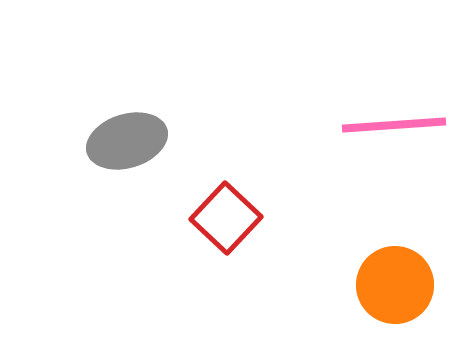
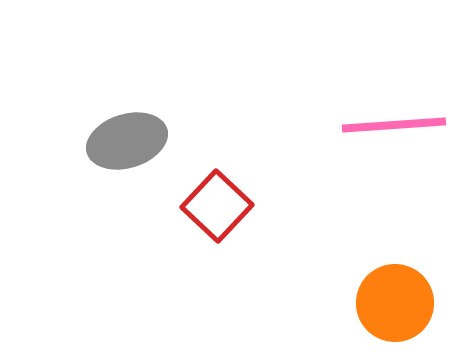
red square: moved 9 px left, 12 px up
orange circle: moved 18 px down
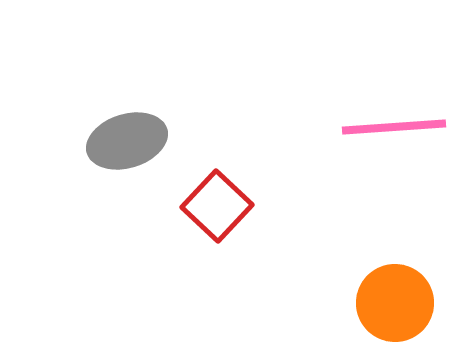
pink line: moved 2 px down
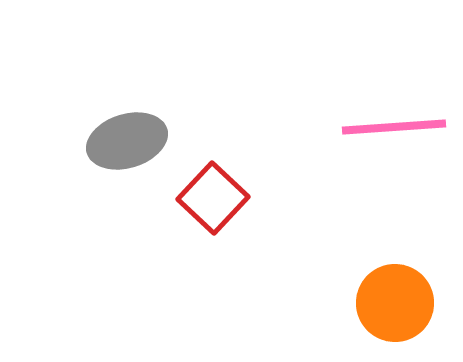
red square: moved 4 px left, 8 px up
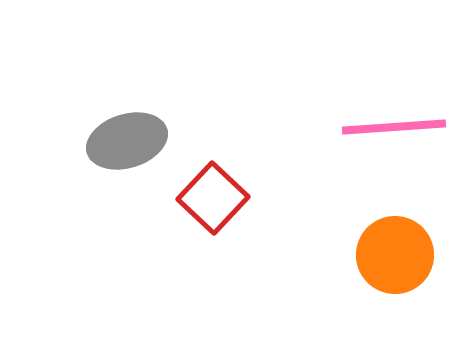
orange circle: moved 48 px up
